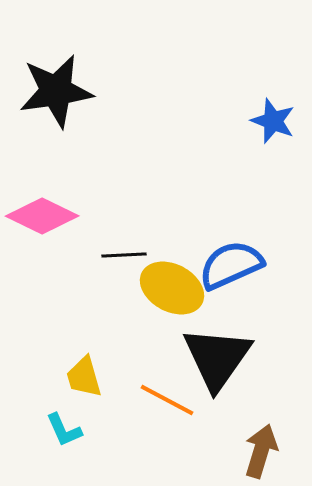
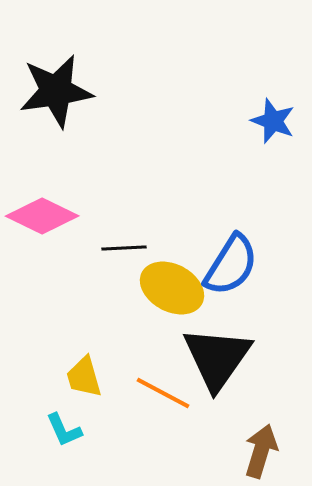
black line: moved 7 px up
blue semicircle: rotated 146 degrees clockwise
orange line: moved 4 px left, 7 px up
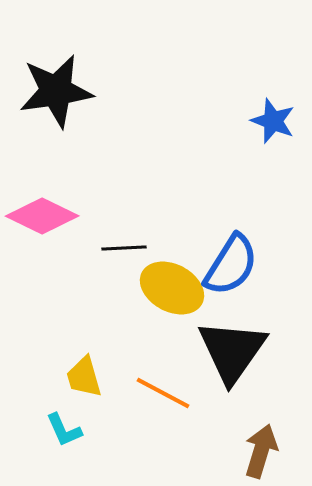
black triangle: moved 15 px right, 7 px up
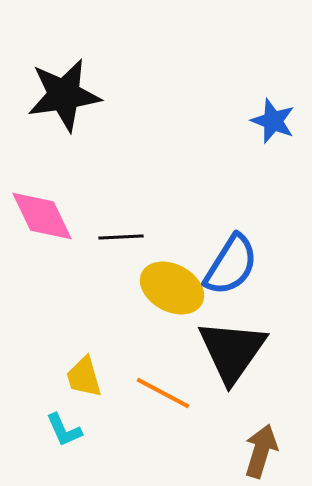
black star: moved 8 px right, 4 px down
pink diamond: rotated 38 degrees clockwise
black line: moved 3 px left, 11 px up
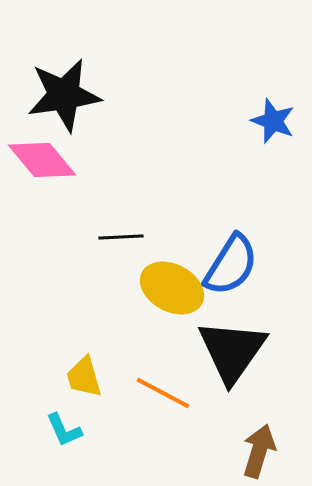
pink diamond: moved 56 px up; rotated 14 degrees counterclockwise
brown arrow: moved 2 px left
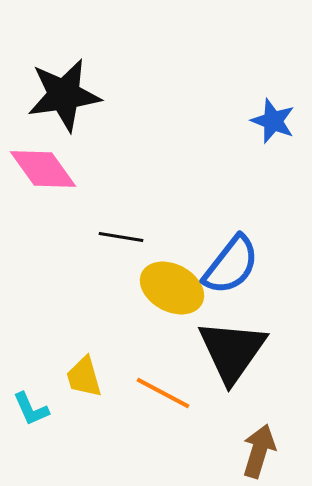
pink diamond: moved 1 px right, 9 px down; rotated 4 degrees clockwise
black line: rotated 12 degrees clockwise
blue semicircle: rotated 6 degrees clockwise
cyan L-shape: moved 33 px left, 21 px up
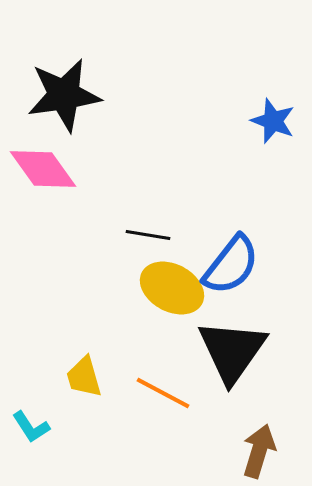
black line: moved 27 px right, 2 px up
cyan L-shape: moved 18 px down; rotated 9 degrees counterclockwise
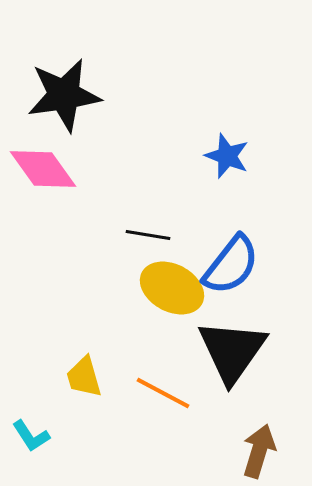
blue star: moved 46 px left, 35 px down
cyan L-shape: moved 9 px down
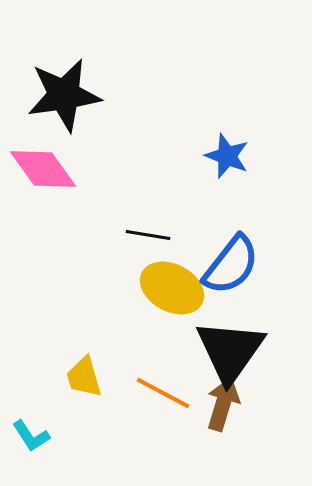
black triangle: moved 2 px left
brown arrow: moved 36 px left, 47 px up
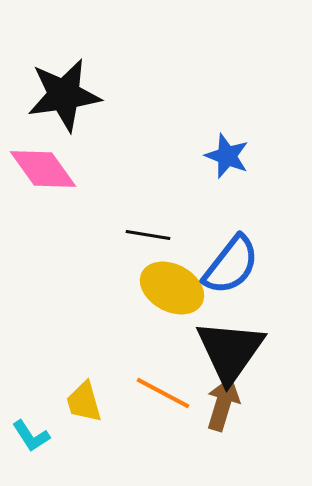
yellow trapezoid: moved 25 px down
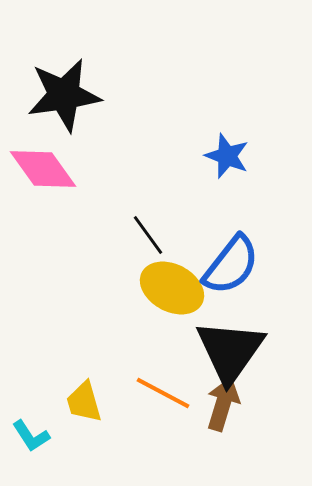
black line: rotated 45 degrees clockwise
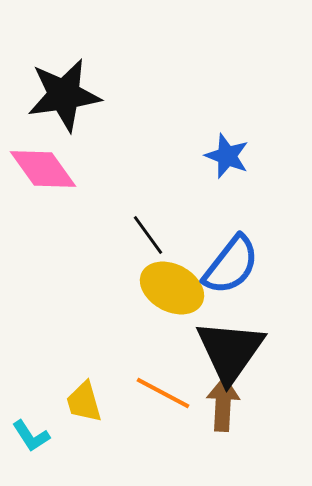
brown arrow: rotated 14 degrees counterclockwise
